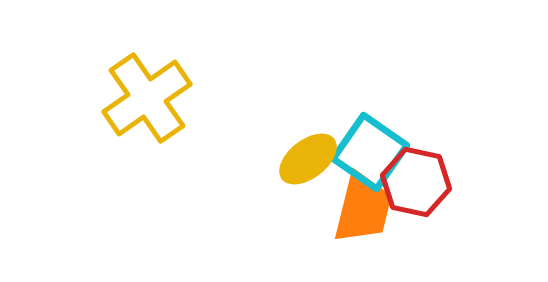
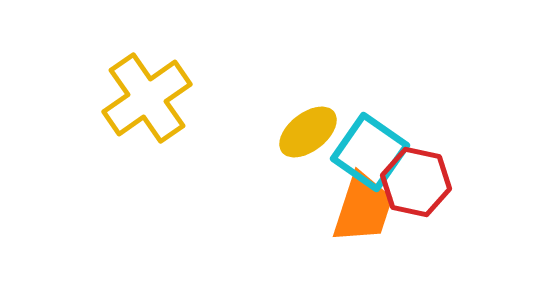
yellow ellipse: moved 27 px up
orange trapezoid: rotated 4 degrees clockwise
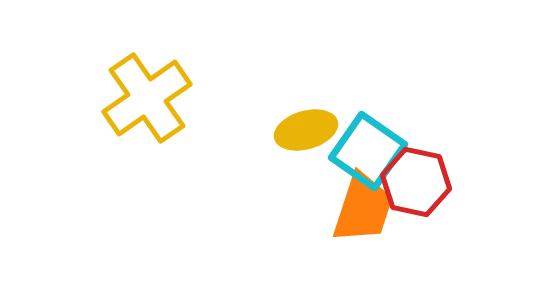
yellow ellipse: moved 2 px left, 2 px up; rotated 22 degrees clockwise
cyan square: moved 2 px left, 1 px up
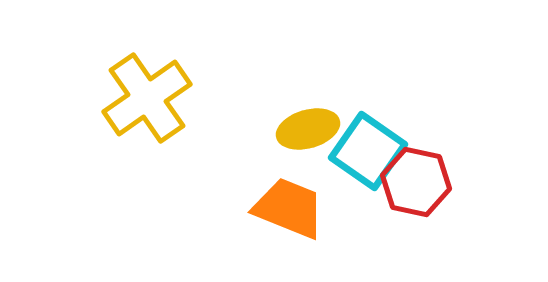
yellow ellipse: moved 2 px right, 1 px up
orange trapezoid: moved 74 px left; rotated 86 degrees counterclockwise
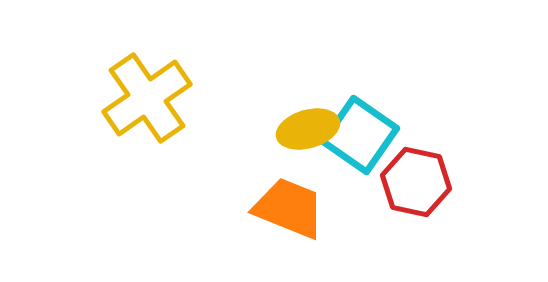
cyan square: moved 8 px left, 16 px up
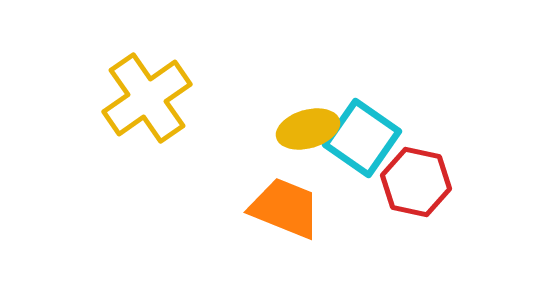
cyan square: moved 2 px right, 3 px down
orange trapezoid: moved 4 px left
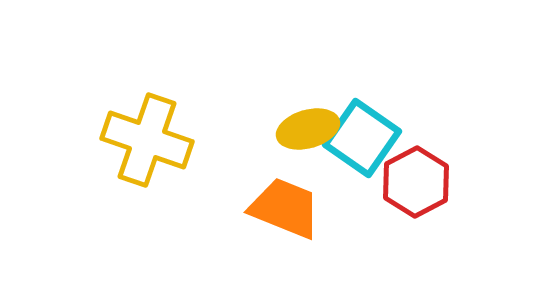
yellow cross: moved 42 px down; rotated 36 degrees counterclockwise
red hexagon: rotated 20 degrees clockwise
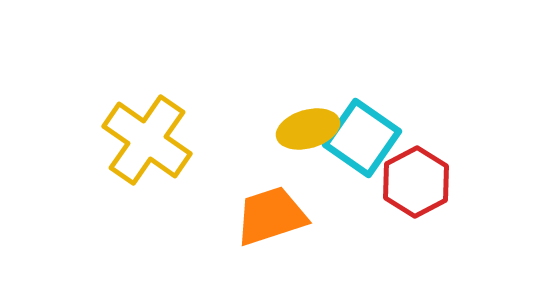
yellow cross: rotated 16 degrees clockwise
orange trapezoid: moved 14 px left, 8 px down; rotated 40 degrees counterclockwise
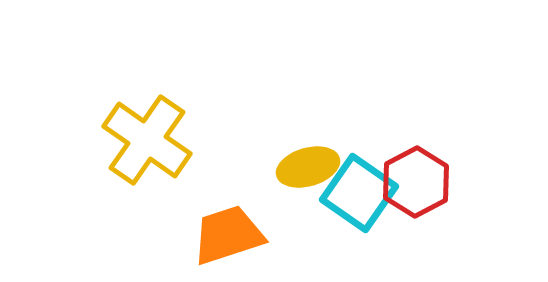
yellow ellipse: moved 38 px down
cyan square: moved 3 px left, 55 px down
orange trapezoid: moved 43 px left, 19 px down
